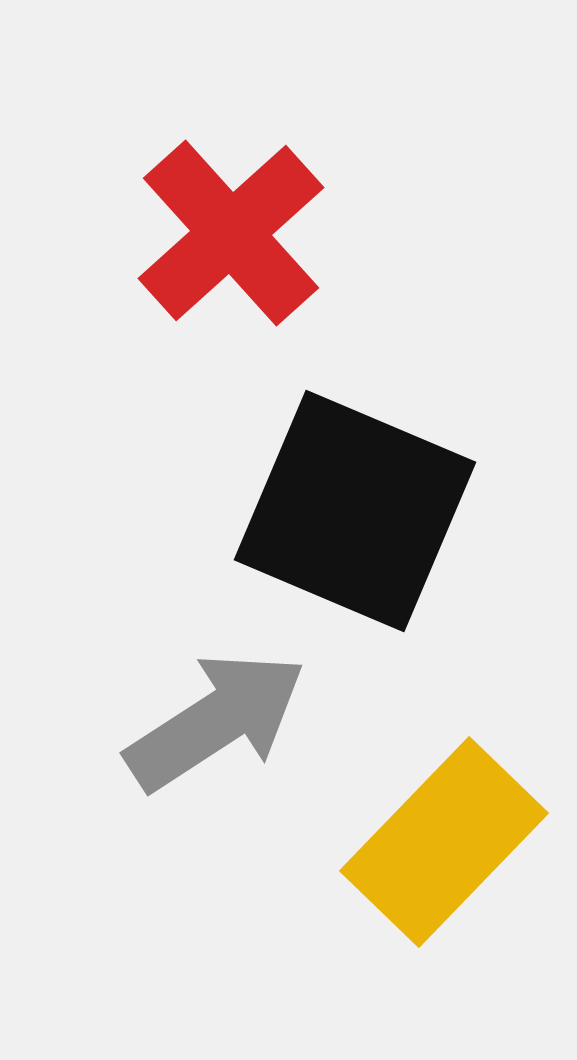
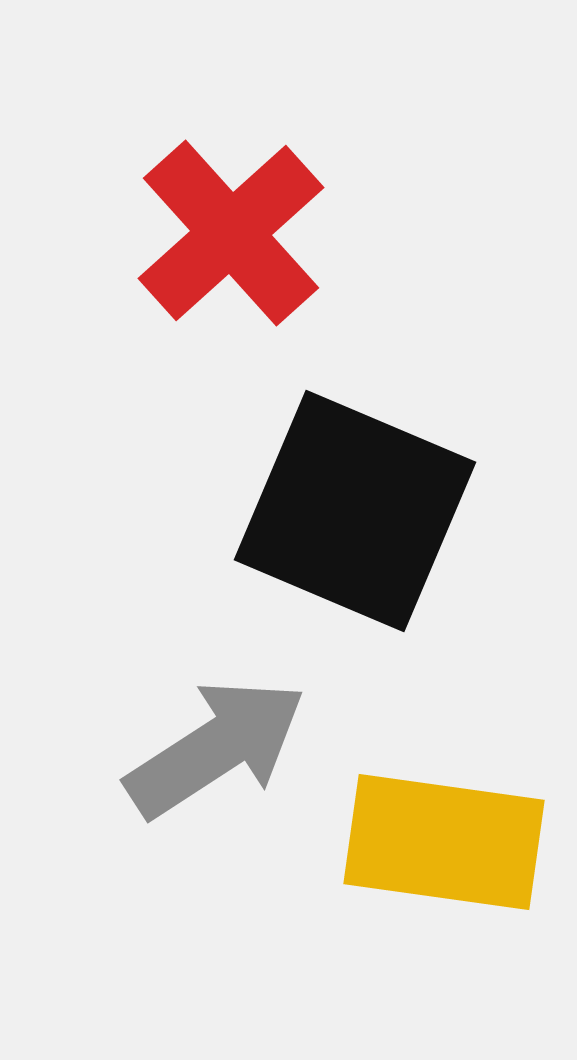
gray arrow: moved 27 px down
yellow rectangle: rotated 54 degrees clockwise
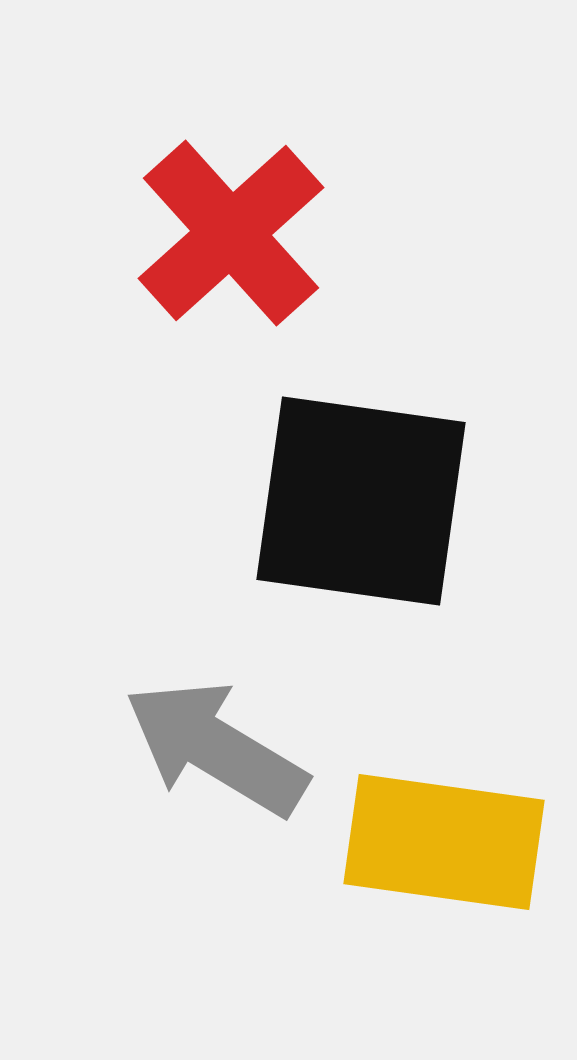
black square: moved 6 px right, 10 px up; rotated 15 degrees counterclockwise
gray arrow: rotated 116 degrees counterclockwise
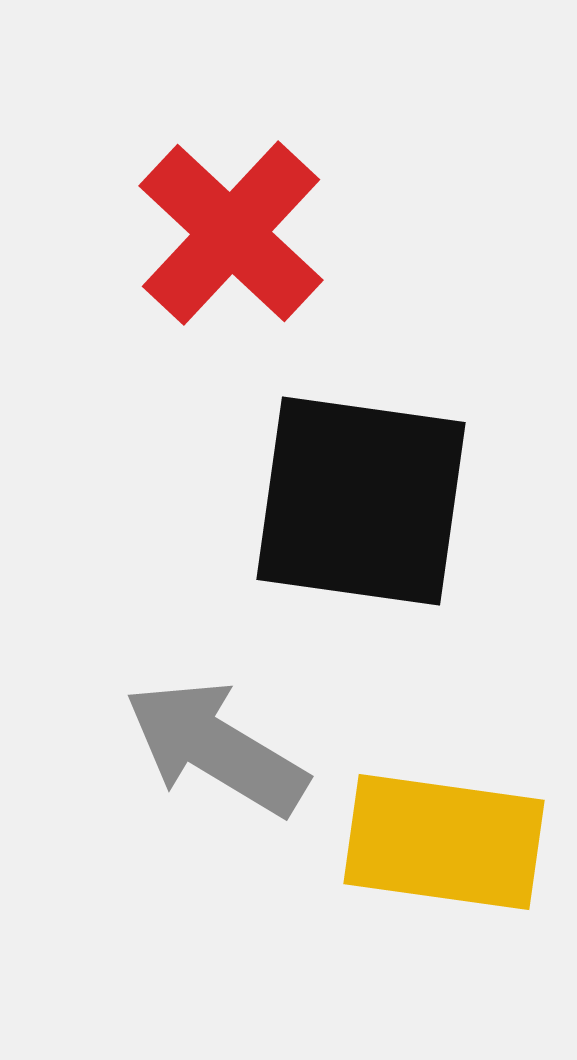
red cross: rotated 5 degrees counterclockwise
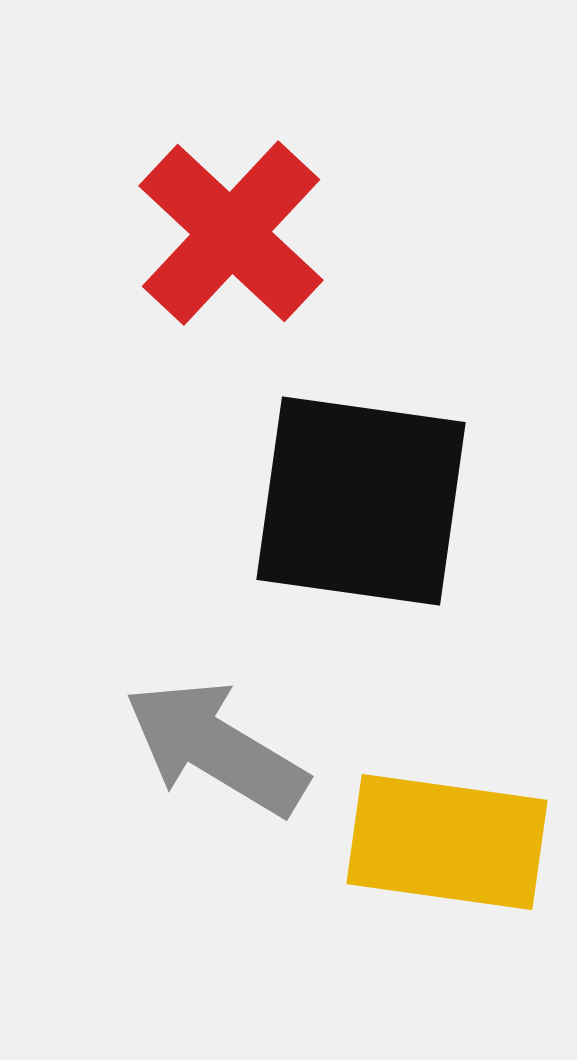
yellow rectangle: moved 3 px right
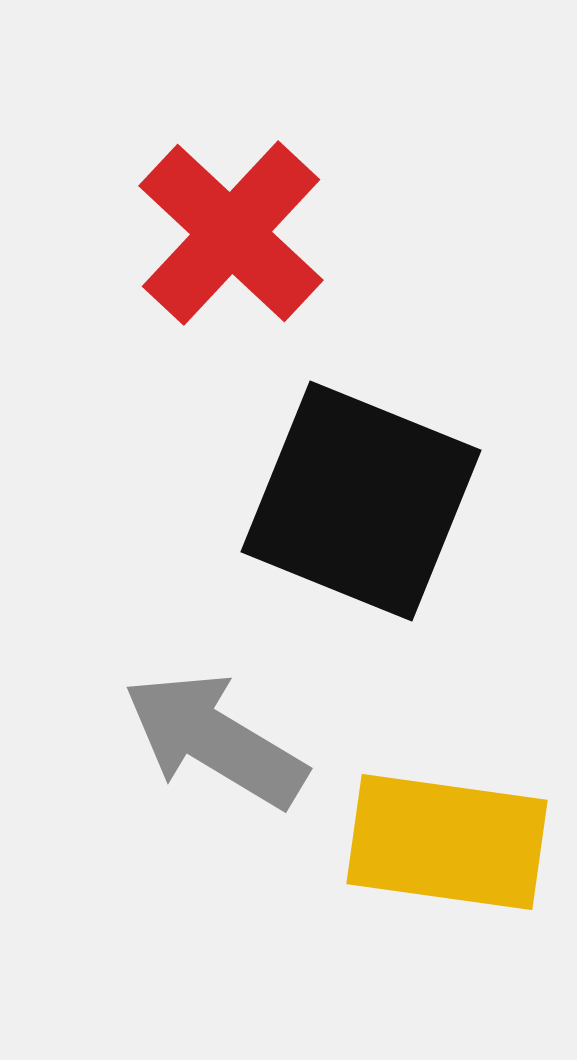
black square: rotated 14 degrees clockwise
gray arrow: moved 1 px left, 8 px up
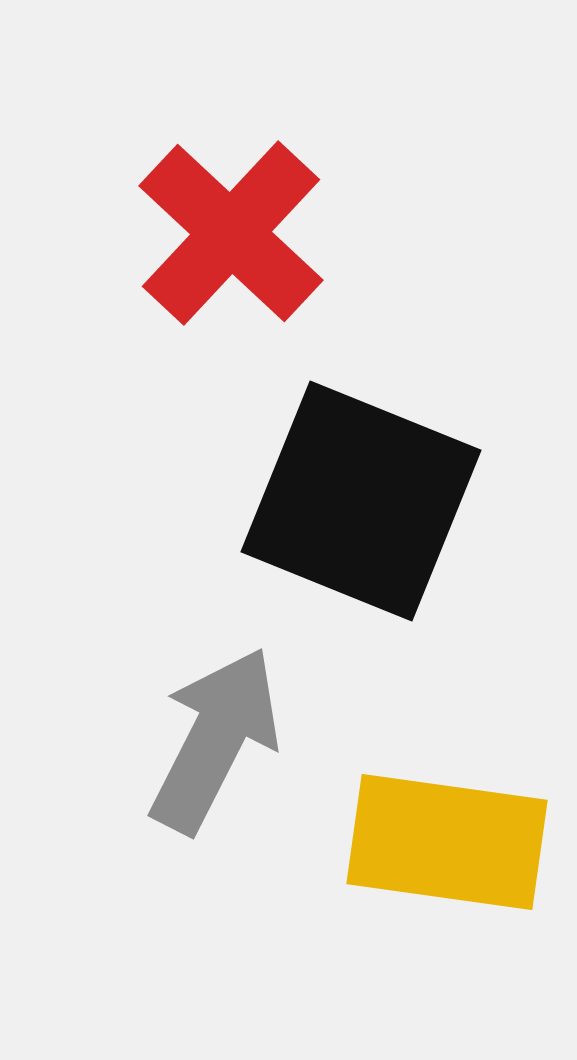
gray arrow: rotated 86 degrees clockwise
